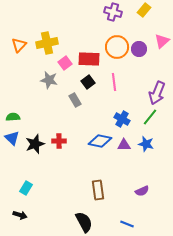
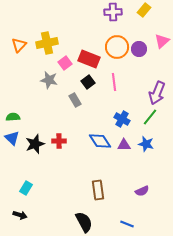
purple cross: rotated 18 degrees counterclockwise
red rectangle: rotated 20 degrees clockwise
blue diamond: rotated 45 degrees clockwise
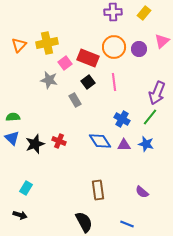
yellow rectangle: moved 3 px down
orange circle: moved 3 px left
red rectangle: moved 1 px left, 1 px up
red cross: rotated 24 degrees clockwise
purple semicircle: moved 1 px down; rotated 64 degrees clockwise
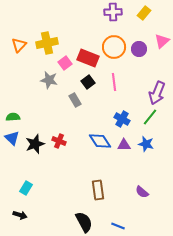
blue line: moved 9 px left, 2 px down
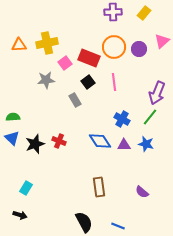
orange triangle: rotated 42 degrees clockwise
red rectangle: moved 1 px right
gray star: moved 3 px left; rotated 18 degrees counterclockwise
brown rectangle: moved 1 px right, 3 px up
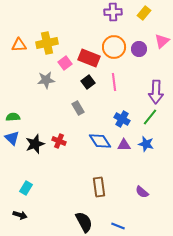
purple arrow: moved 1 px left, 1 px up; rotated 20 degrees counterclockwise
gray rectangle: moved 3 px right, 8 px down
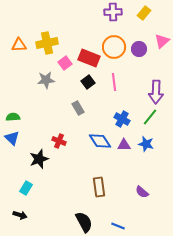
black star: moved 4 px right, 15 px down
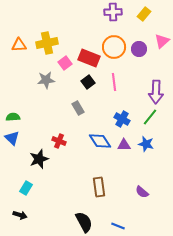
yellow rectangle: moved 1 px down
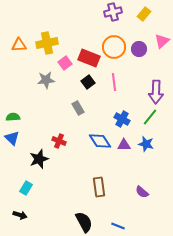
purple cross: rotated 12 degrees counterclockwise
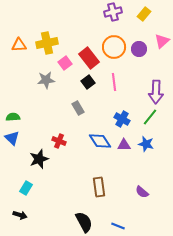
red rectangle: rotated 30 degrees clockwise
